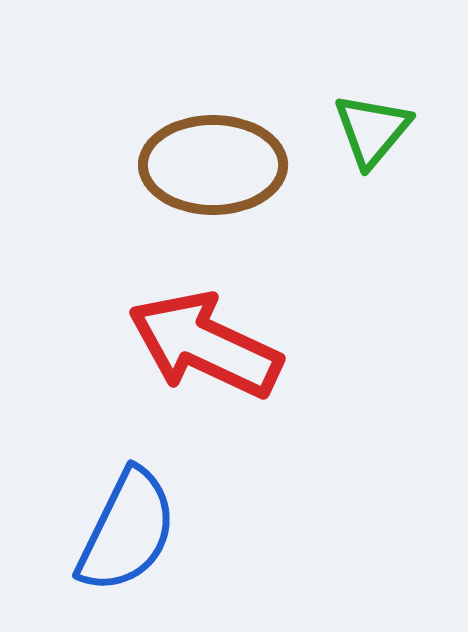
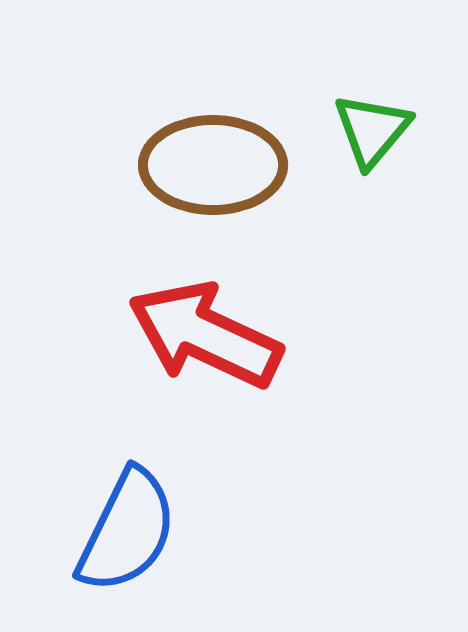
red arrow: moved 10 px up
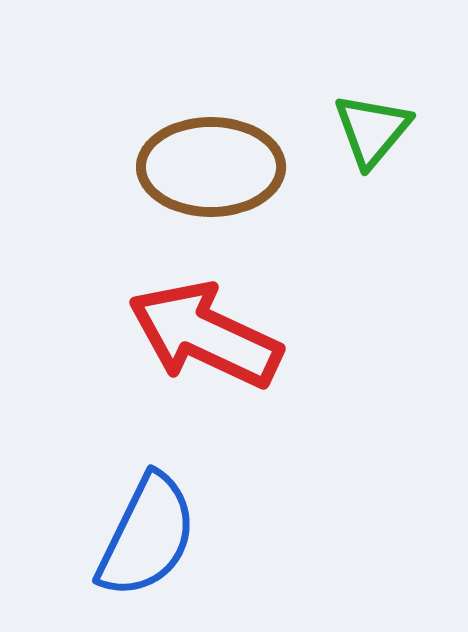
brown ellipse: moved 2 px left, 2 px down
blue semicircle: moved 20 px right, 5 px down
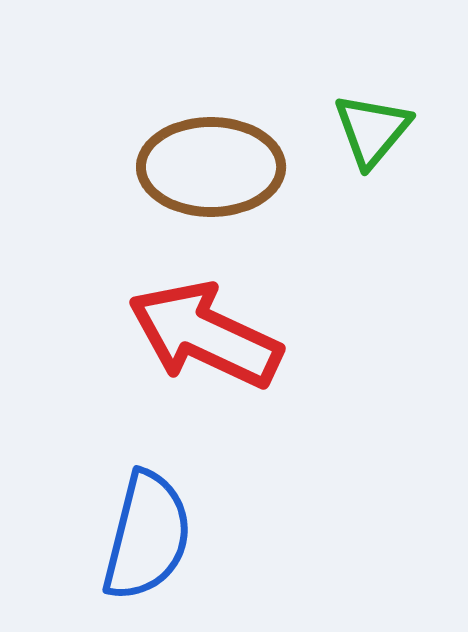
blue semicircle: rotated 12 degrees counterclockwise
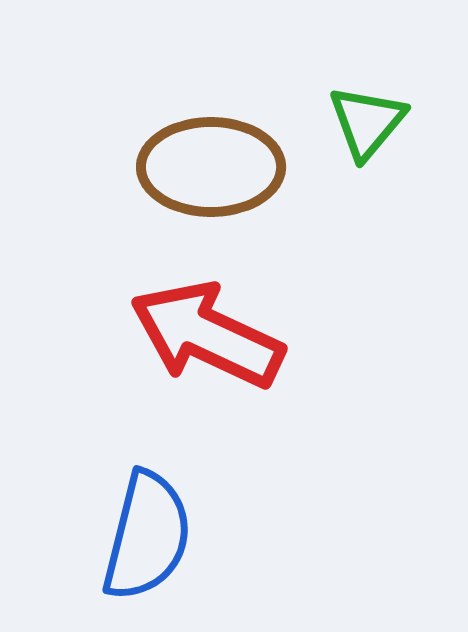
green triangle: moved 5 px left, 8 px up
red arrow: moved 2 px right
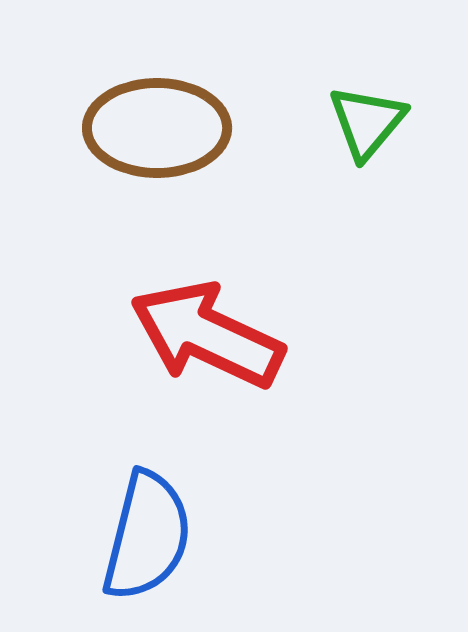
brown ellipse: moved 54 px left, 39 px up
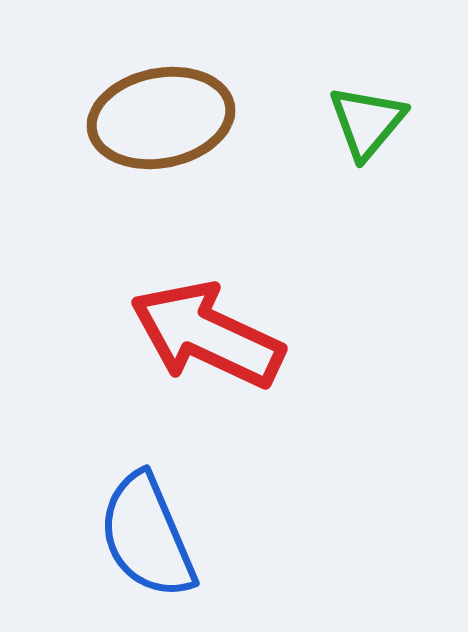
brown ellipse: moved 4 px right, 10 px up; rotated 11 degrees counterclockwise
blue semicircle: rotated 143 degrees clockwise
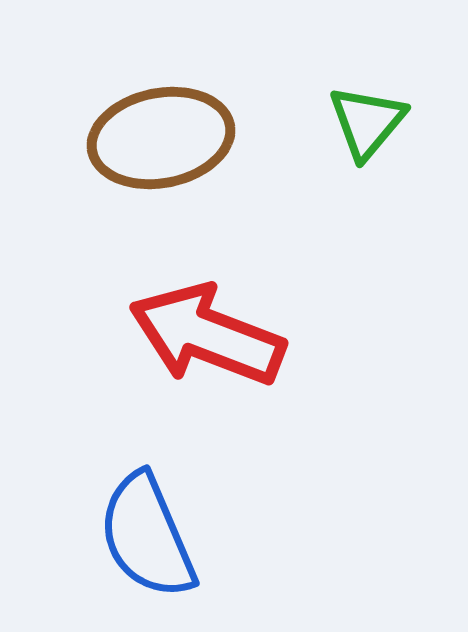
brown ellipse: moved 20 px down
red arrow: rotated 4 degrees counterclockwise
